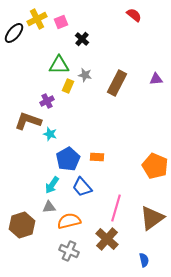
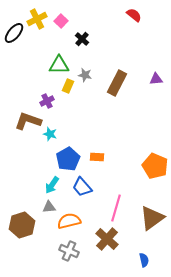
pink square: moved 1 px up; rotated 24 degrees counterclockwise
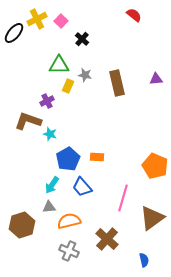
brown rectangle: rotated 40 degrees counterclockwise
pink line: moved 7 px right, 10 px up
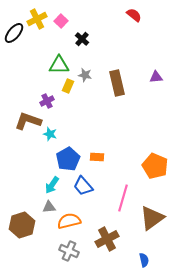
purple triangle: moved 2 px up
blue trapezoid: moved 1 px right, 1 px up
brown cross: rotated 20 degrees clockwise
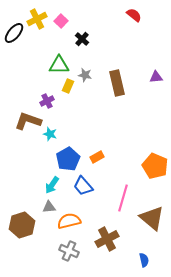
orange rectangle: rotated 32 degrees counterclockwise
brown triangle: rotated 44 degrees counterclockwise
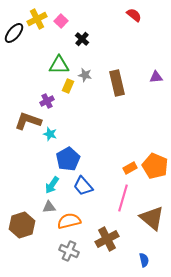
orange rectangle: moved 33 px right, 11 px down
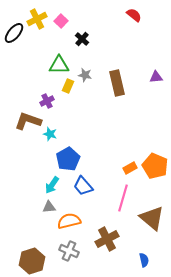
brown hexagon: moved 10 px right, 36 px down
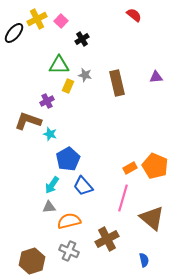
black cross: rotated 16 degrees clockwise
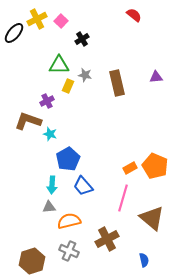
cyan arrow: rotated 30 degrees counterclockwise
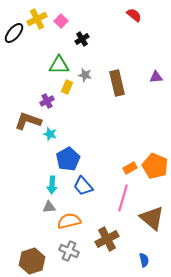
yellow rectangle: moved 1 px left, 1 px down
